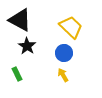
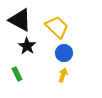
yellow trapezoid: moved 14 px left
yellow arrow: rotated 48 degrees clockwise
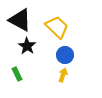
blue circle: moved 1 px right, 2 px down
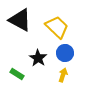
black star: moved 11 px right, 12 px down
blue circle: moved 2 px up
green rectangle: rotated 32 degrees counterclockwise
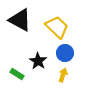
black star: moved 3 px down
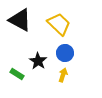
yellow trapezoid: moved 2 px right, 3 px up
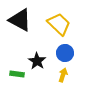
black star: moved 1 px left
green rectangle: rotated 24 degrees counterclockwise
